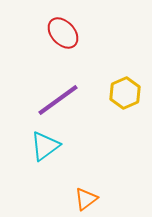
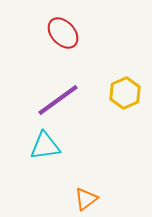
cyan triangle: rotated 28 degrees clockwise
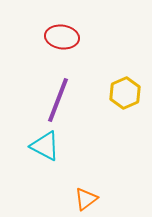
red ellipse: moved 1 px left, 4 px down; rotated 40 degrees counterclockwise
purple line: rotated 33 degrees counterclockwise
cyan triangle: rotated 36 degrees clockwise
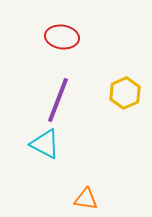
cyan triangle: moved 2 px up
orange triangle: rotated 45 degrees clockwise
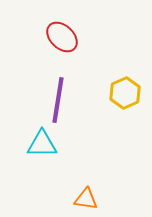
red ellipse: rotated 36 degrees clockwise
purple line: rotated 12 degrees counterclockwise
cyan triangle: moved 3 px left; rotated 28 degrees counterclockwise
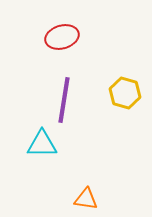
red ellipse: rotated 60 degrees counterclockwise
yellow hexagon: rotated 20 degrees counterclockwise
purple line: moved 6 px right
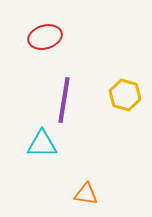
red ellipse: moved 17 px left
yellow hexagon: moved 2 px down
orange triangle: moved 5 px up
